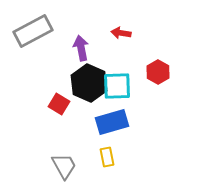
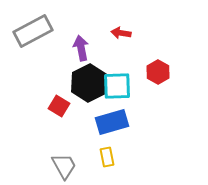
black hexagon: rotated 9 degrees clockwise
red square: moved 2 px down
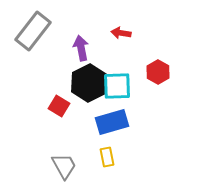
gray rectangle: rotated 24 degrees counterclockwise
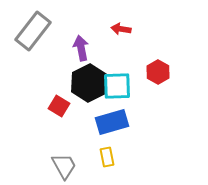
red arrow: moved 4 px up
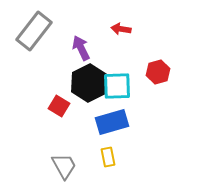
gray rectangle: moved 1 px right
purple arrow: rotated 15 degrees counterclockwise
red hexagon: rotated 15 degrees clockwise
yellow rectangle: moved 1 px right
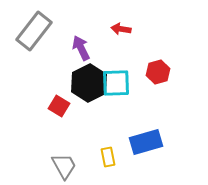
cyan square: moved 1 px left, 3 px up
blue rectangle: moved 34 px right, 20 px down
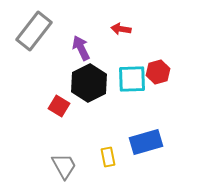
cyan square: moved 16 px right, 4 px up
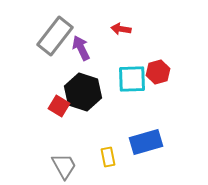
gray rectangle: moved 21 px right, 5 px down
black hexagon: moved 6 px left, 9 px down; rotated 15 degrees counterclockwise
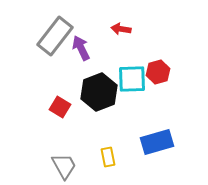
black hexagon: moved 16 px right; rotated 21 degrees clockwise
red square: moved 1 px right, 1 px down
blue rectangle: moved 11 px right
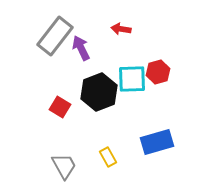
yellow rectangle: rotated 18 degrees counterclockwise
